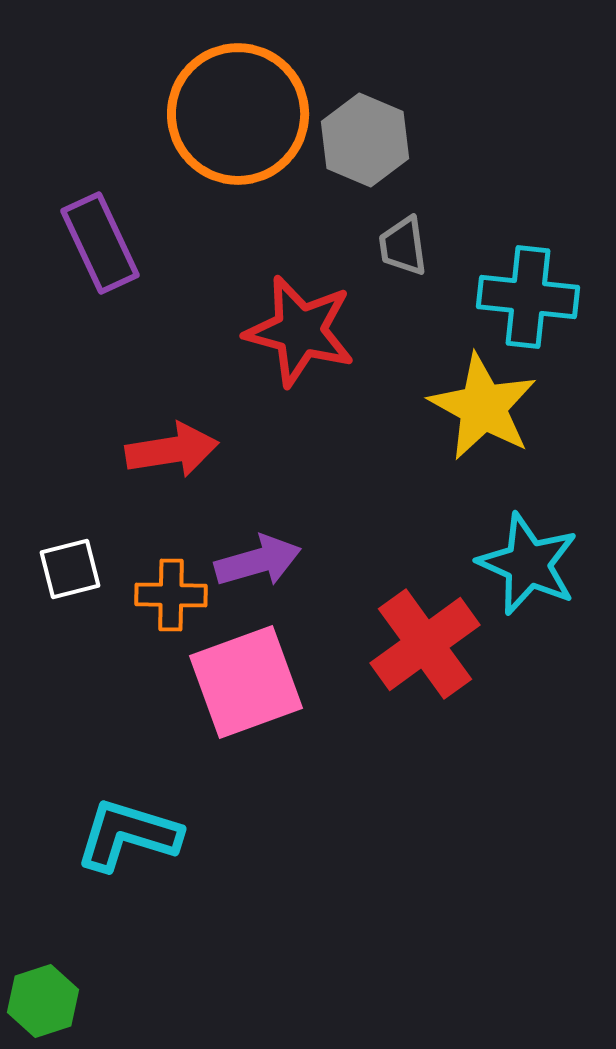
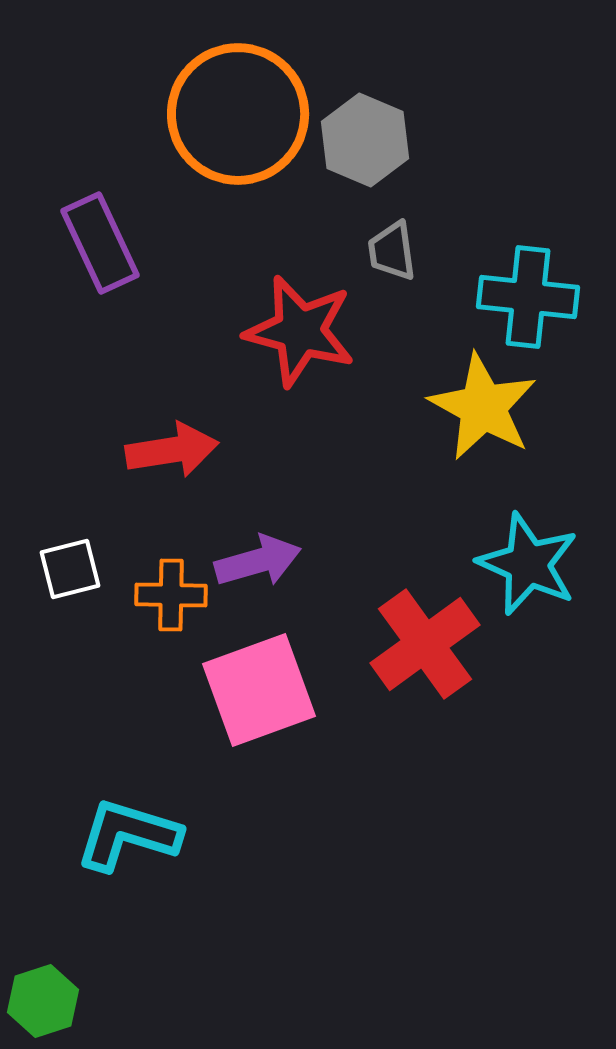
gray trapezoid: moved 11 px left, 5 px down
pink square: moved 13 px right, 8 px down
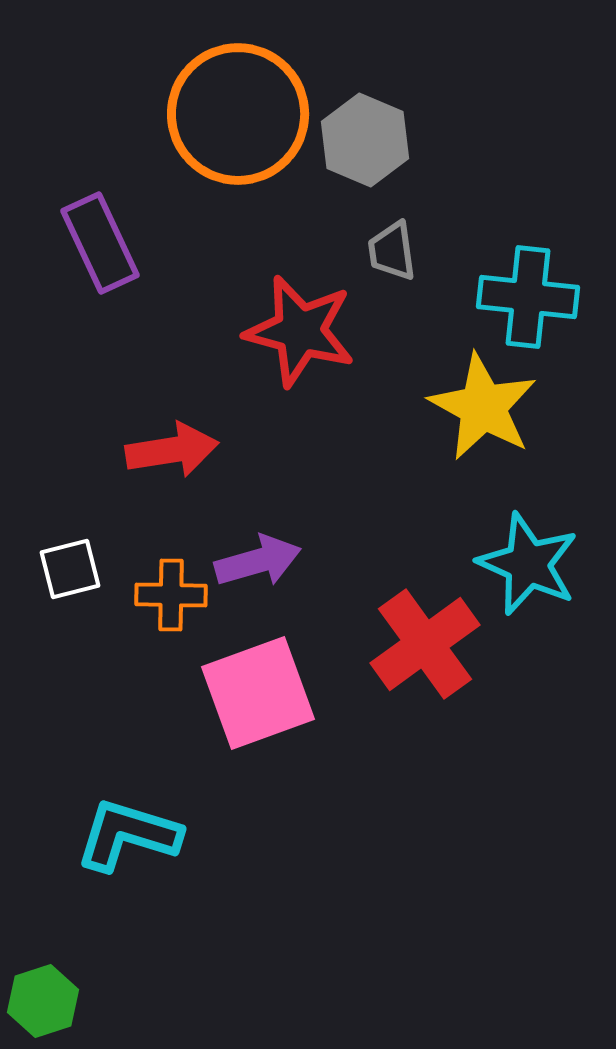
pink square: moved 1 px left, 3 px down
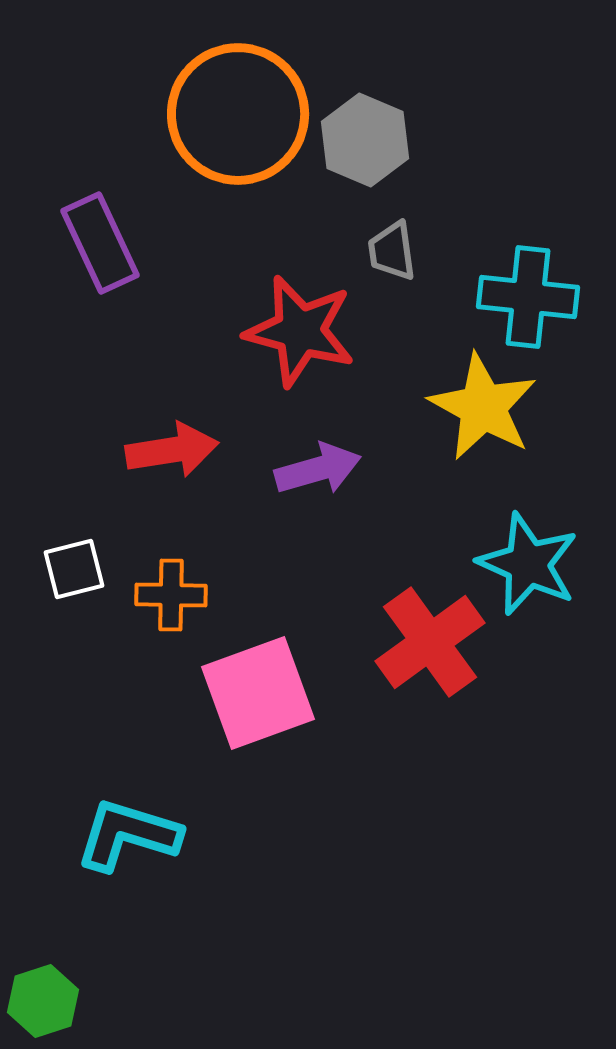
purple arrow: moved 60 px right, 92 px up
white square: moved 4 px right
red cross: moved 5 px right, 2 px up
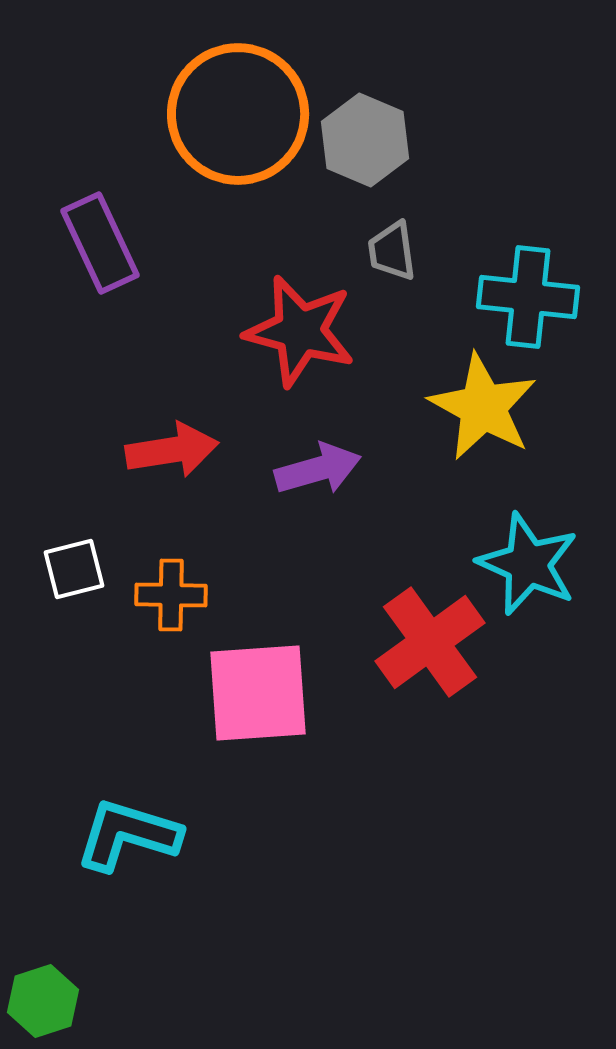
pink square: rotated 16 degrees clockwise
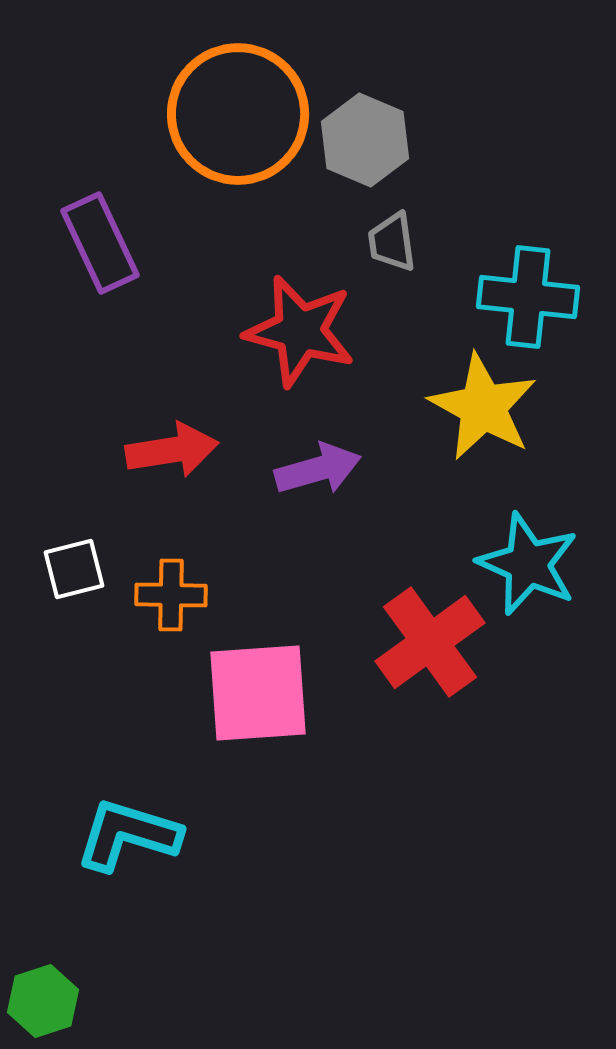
gray trapezoid: moved 9 px up
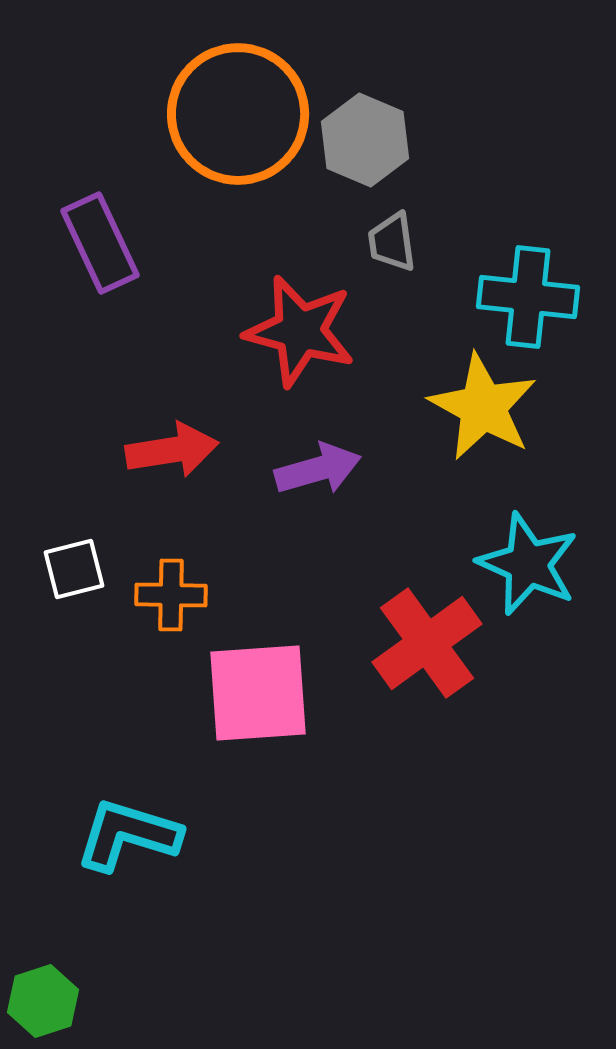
red cross: moved 3 px left, 1 px down
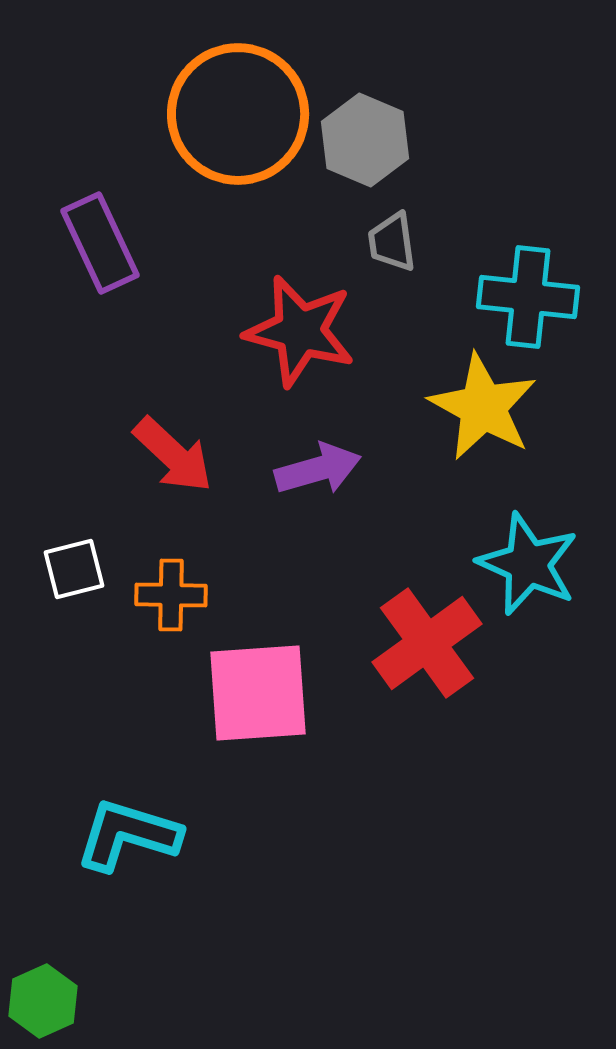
red arrow: moved 1 px right, 5 px down; rotated 52 degrees clockwise
green hexagon: rotated 6 degrees counterclockwise
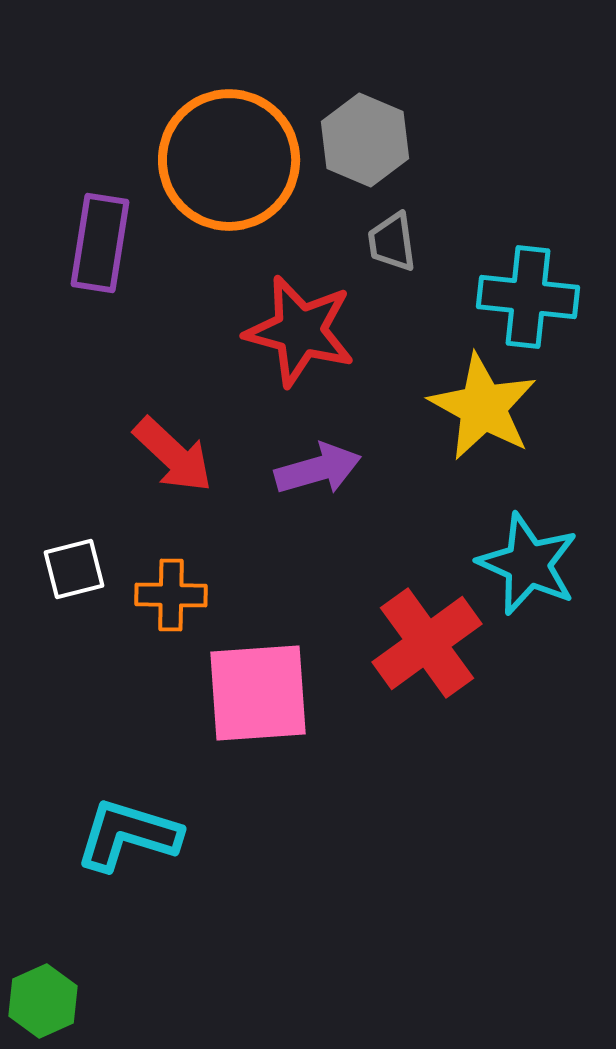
orange circle: moved 9 px left, 46 px down
purple rectangle: rotated 34 degrees clockwise
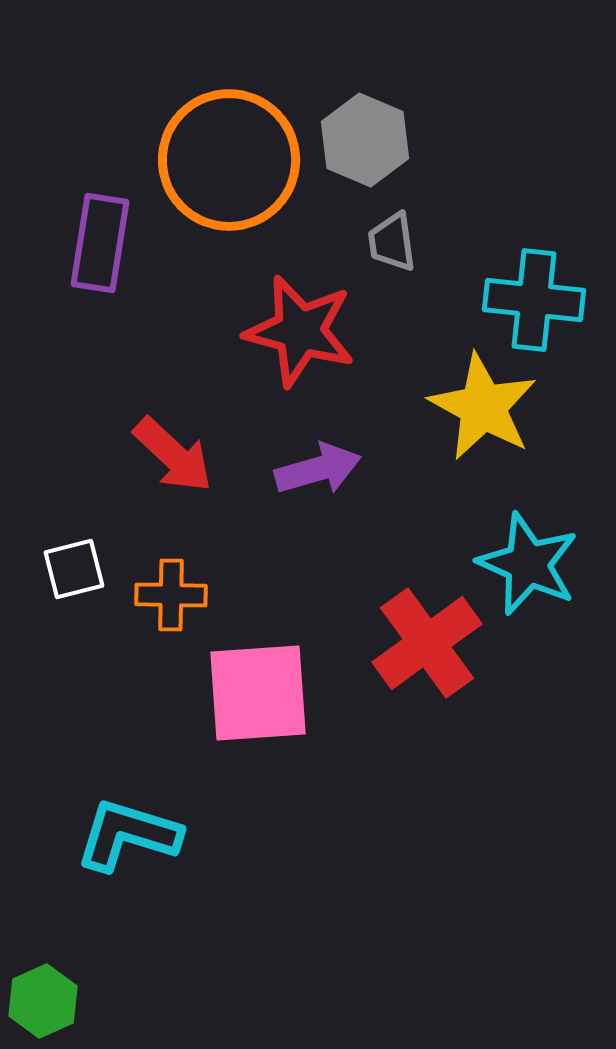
cyan cross: moved 6 px right, 3 px down
